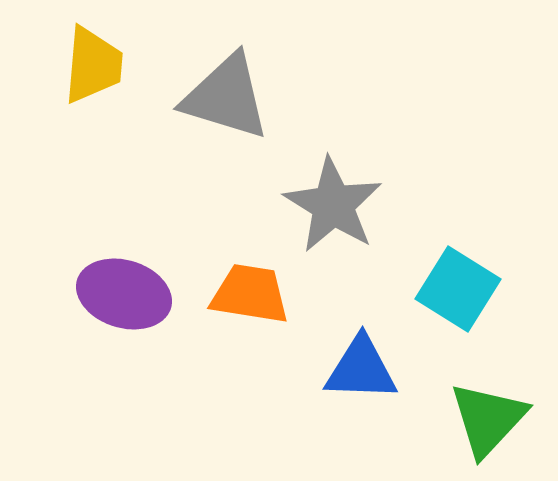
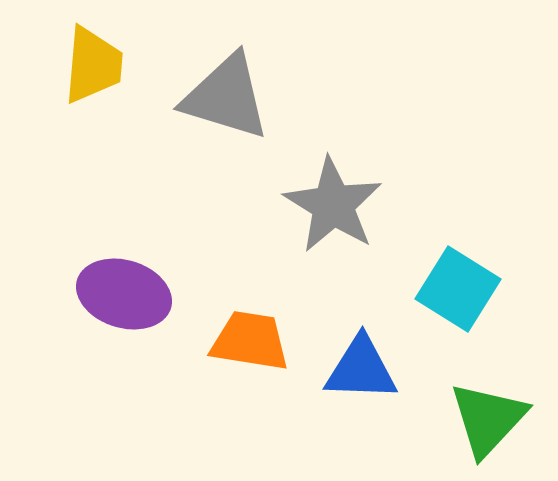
orange trapezoid: moved 47 px down
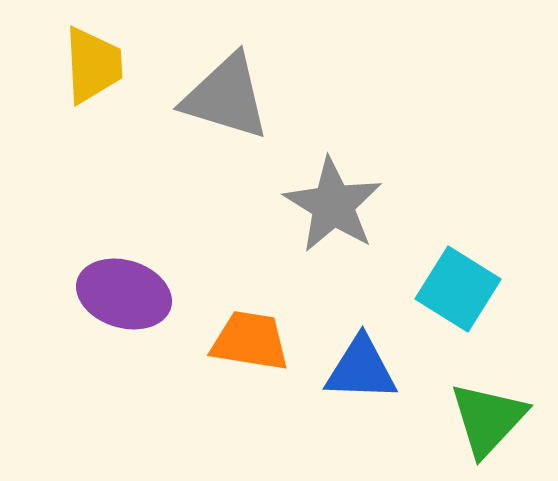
yellow trapezoid: rotated 8 degrees counterclockwise
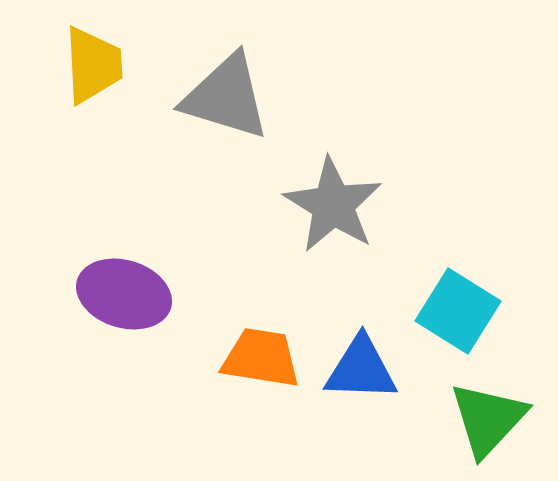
cyan square: moved 22 px down
orange trapezoid: moved 11 px right, 17 px down
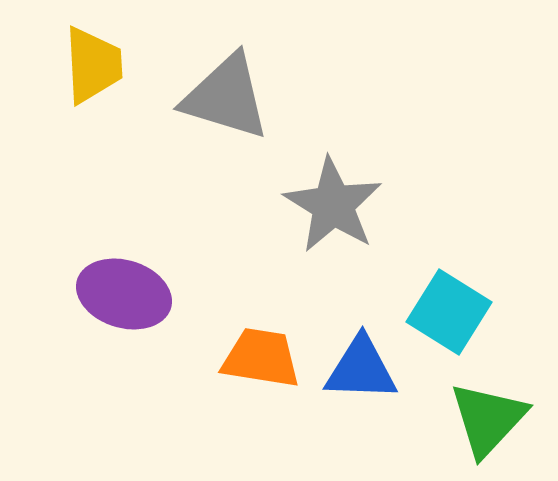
cyan square: moved 9 px left, 1 px down
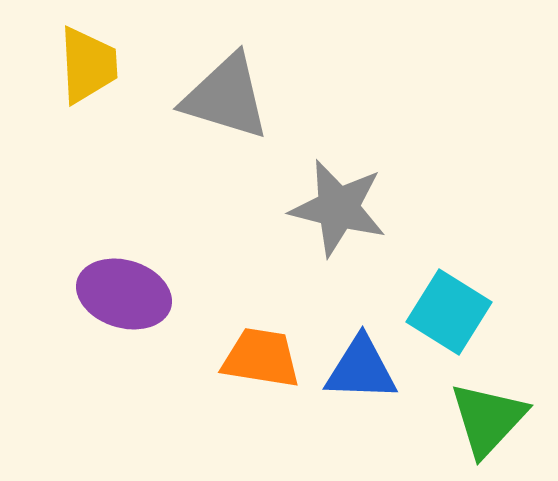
yellow trapezoid: moved 5 px left
gray star: moved 5 px right, 3 px down; rotated 18 degrees counterclockwise
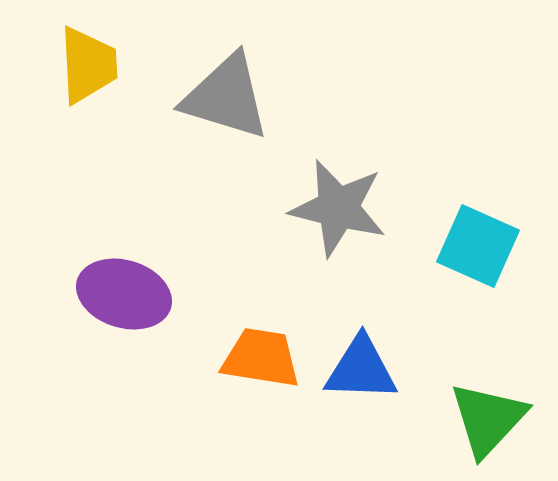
cyan square: moved 29 px right, 66 px up; rotated 8 degrees counterclockwise
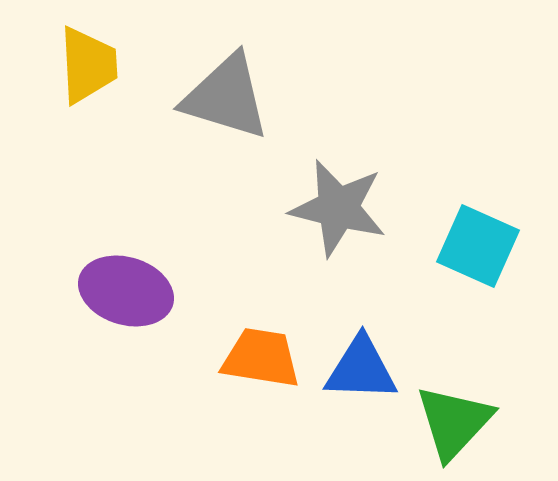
purple ellipse: moved 2 px right, 3 px up
green triangle: moved 34 px left, 3 px down
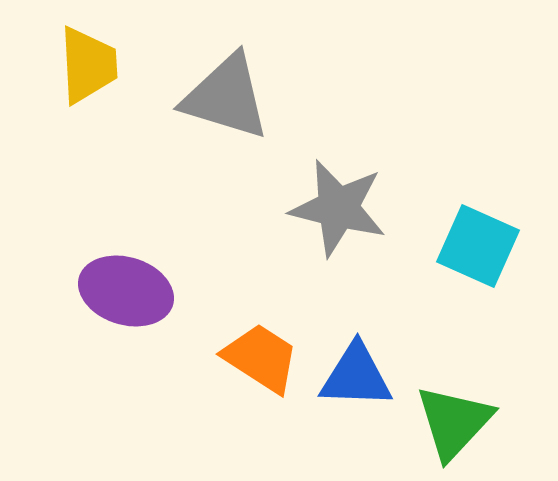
orange trapezoid: rotated 24 degrees clockwise
blue triangle: moved 5 px left, 7 px down
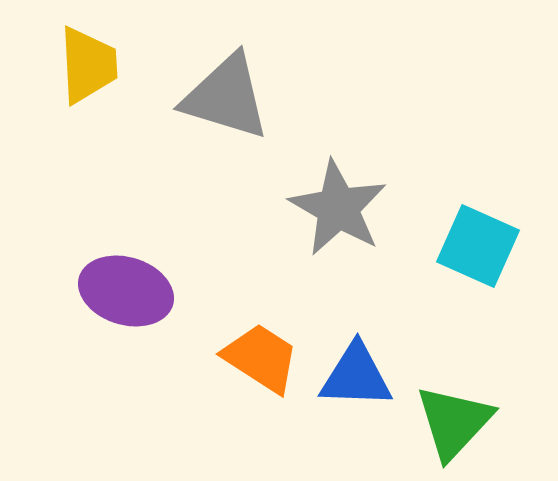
gray star: rotated 16 degrees clockwise
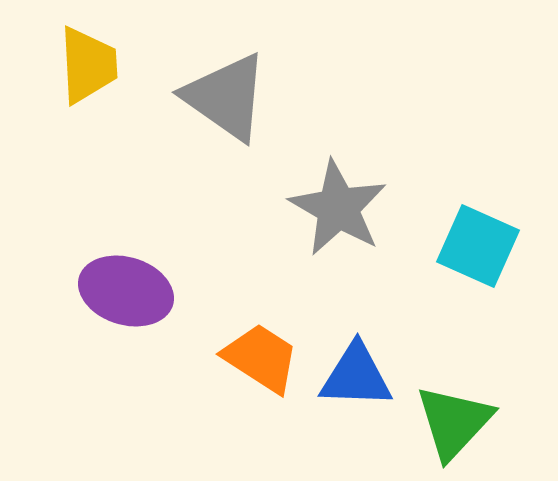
gray triangle: rotated 18 degrees clockwise
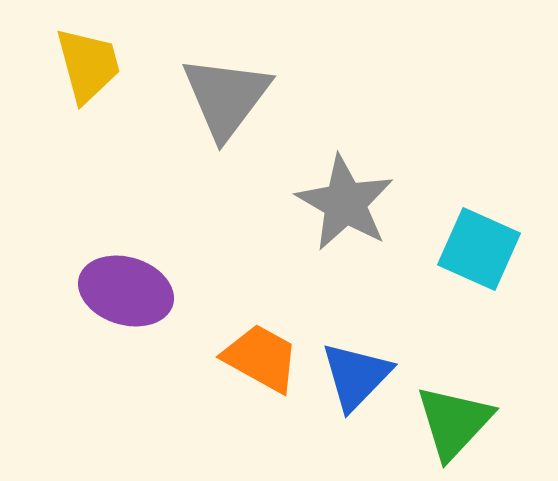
yellow trapezoid: rotated 12 degrees counterclockwise
gray triangle: rotated 32 degrees clockwise
gray star: moved 7 px right, 5 px up
cyan square: moved 1 px right, 3 px down
orange trapezoid: rotated 4 degrees counterclockwise
blue triangle: rotated 48 degrees counterclockwise
